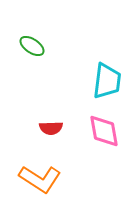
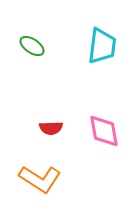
cyan trapezoid: moved 5 px left, 35 px up
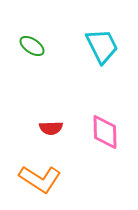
cyan trapezoid: rotated 33 degrees counterclockwise
pink diamond: moved 1 px right, 1 px down; rotated 9 degrees clockwise
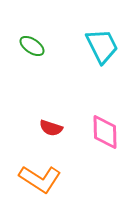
red semicircle: rotated 20 degrees clockwise
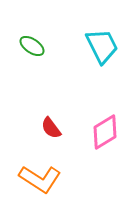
red semicircle: rotated 35 degrees clockwise
pink diamond: rotated 60 degrees clockwise
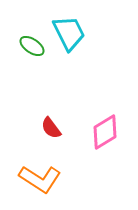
cyan trapezoid: moved 33 px left, 13 px up
